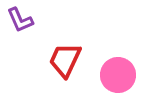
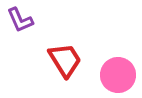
red trapezoid: rotated 123 degrees clockwise
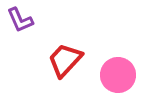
red trapezoid: rotated 105 degrees counterclockwise
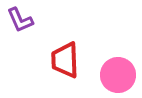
red trapezoid: rotated 45 degrees counterclockwise
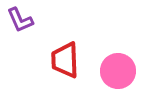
pink circle: moved 4 px up
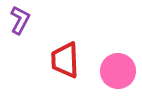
purple L-shape: rotated 128 degrees counterclockwise
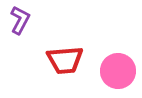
red trapezoid: rotated 93 degrees counterclockwise
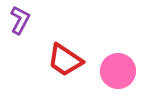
red trapezoid: rotated 39 degrees clockwise
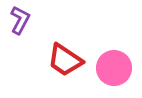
pink circle: moved 4 px left, 3 px up
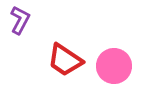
pink circle: moved 2 px up
